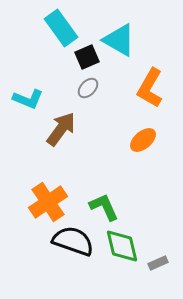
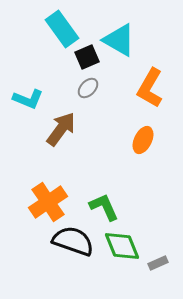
cyan rectangle: moved 1 px right, 1 px down
orange ellipse: rotated 24 degrees counterclockwise
green diamond: rotated 9 degrees counterclockwise
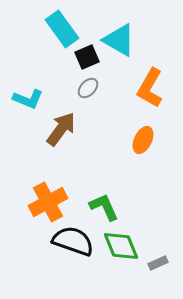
orange cross: rotated 6 degrees clockwise
green diamond: moved 1 px left
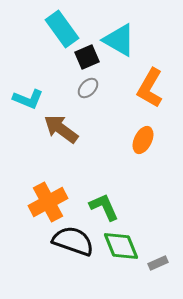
brown arrow: rotated 90 degrees counterclockwise
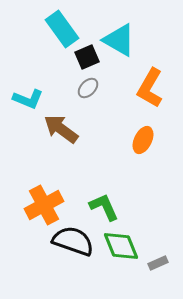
orange cross: moved 4 px left, 3 px down
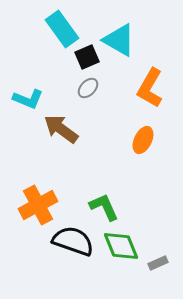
orange cross: moved 6 px left
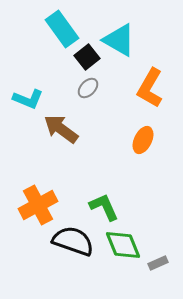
black square: rotated 15 degrees counterclockwise
green diamond: moved 2 px right, 1 px up
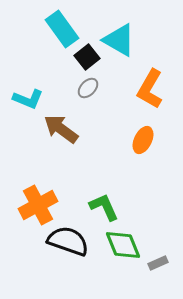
orange L-shape: moved 1 px down
black semicircle: moved 5 px left
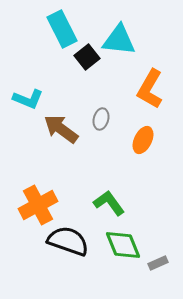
cyan rectangle: rotated 9 degrees clockwise
cyan triangle: rotated 24 degrees counterclockwise
gray ellipse: moved 13 px right, 31 px down; rotated 30 degrees counterclockwise
green L-shape: moved 5 px right, 4 px up; rotated 12 degrees counterclockwise
